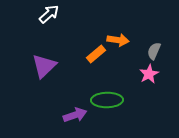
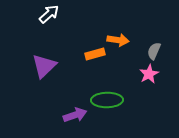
orange rectangle: moved 1 px left; rotated 24 degrees clockwise
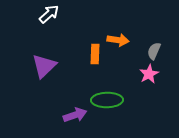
orange rectangle: rotated 72 degrees counterclockwise
